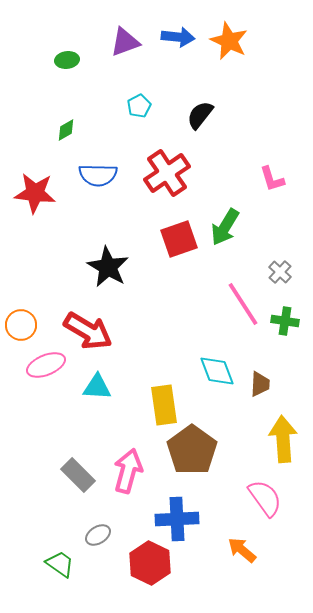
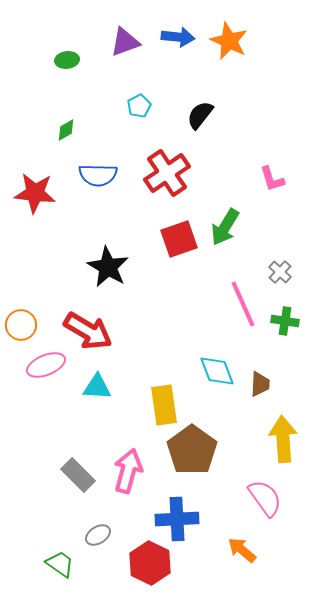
pink line: rotated 9 degrees clockwise
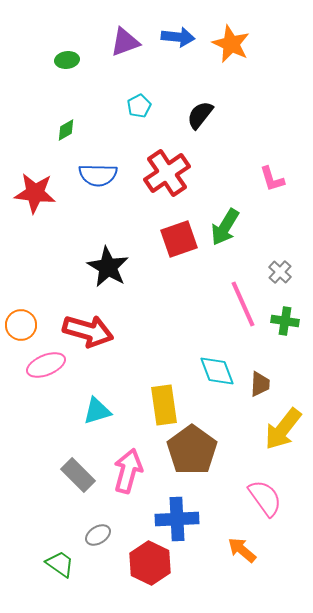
orange star: moved 2 px right, 3 px down
red arrow: rotated 15 degrees counterclockwise
cyan triangle: moved 24 px down; rotated 20 degrees counterclockwise
yellow arrow: moved 10 px up; rotated 138 degrees counterclockwise
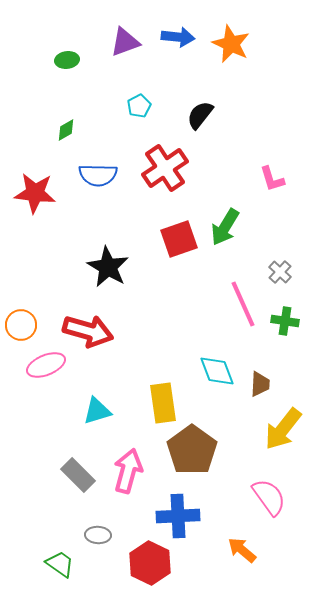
red cross: moved 2 px left, 5 px up
yellow rectangle: moved 1 px left, 2 px up
pink semicircle: moved 4 px right, 1 px up
blue cross: moved 1 px right, 3 px up
gray ellipse: rotated 35 degrees clockwise
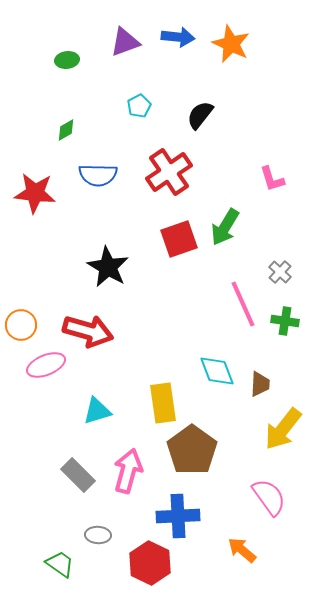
red cross: moved 4 px right, 4 px down
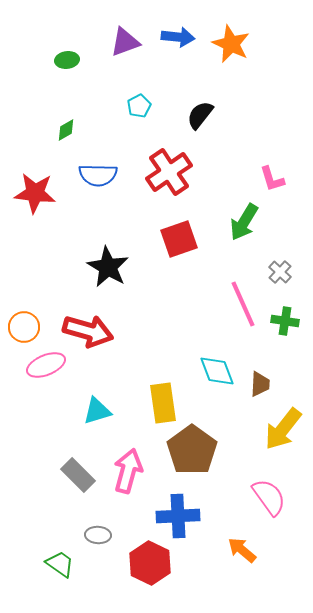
green arrow: moved 19 px right, 5 px up
orange circle: moved 3 px right, 2 px down
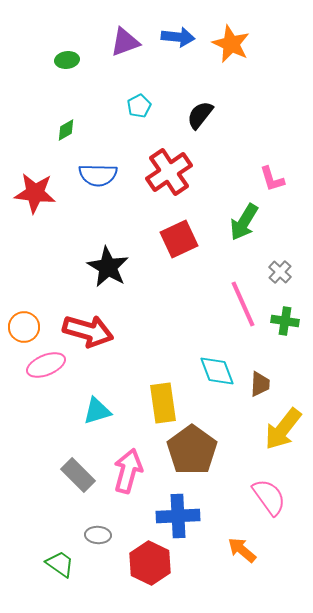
red square: rotated 6 degrees counterclockwise
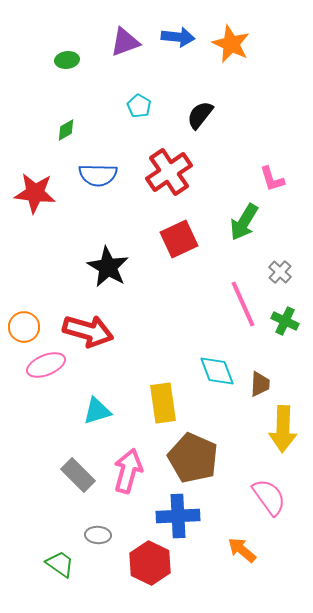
cyan pentagon: rotated 15 degrees counterclockwise
green cross: rotated 16 degrees clockwise
yellow arrow: rotated 36 degrees counterclockwise
brown pentagon: moved 1 px right, 8 px down; rotated 12 degrees counterclockwise
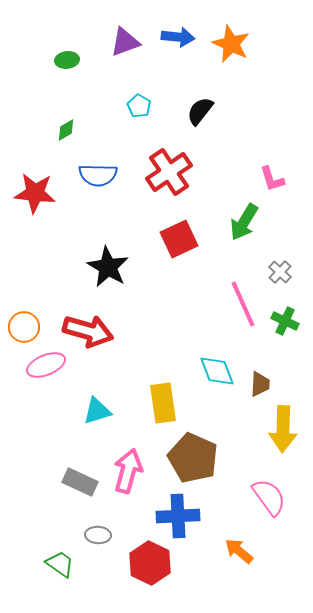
black semicircle: moved 4 px up
gray rectangle: moved 2 px right, 7 px down; rotated 20 degrees counterclockwise
orange arrow: moved 3 px left, 1 px down
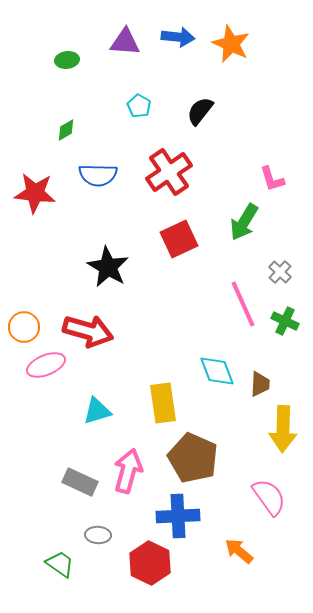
purple triangle: rotated 24 degrees clockwise
